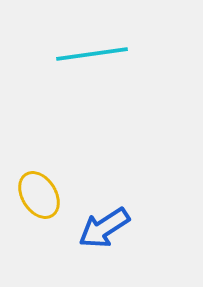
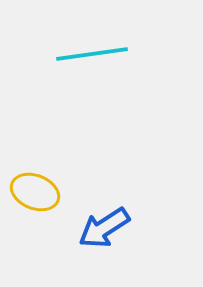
yellow ellipse: moved 4 px left, 3 px up; rotated 36 degrees counterclockwise
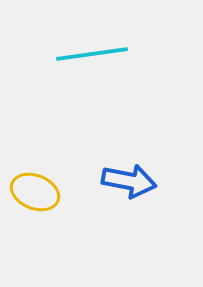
blue arrow: moved 25 px right, 47 px up; rotated 136 degrees counterclockwise
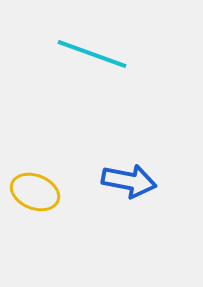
cyan line: rotated 28 degrees clockwise
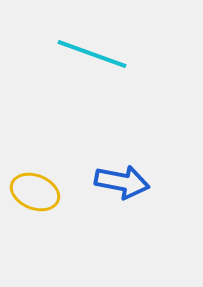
blue arrow: moved 7 px left, 1 px down
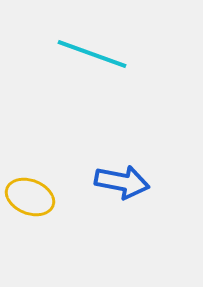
yellow ellipse: moved 5 px left, 5 px down
